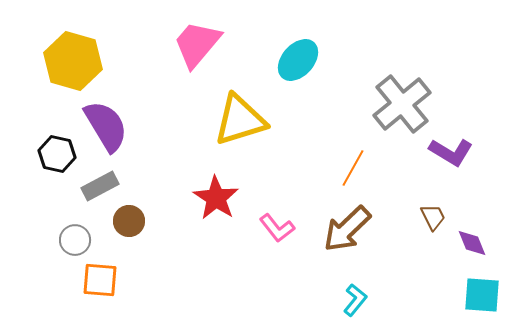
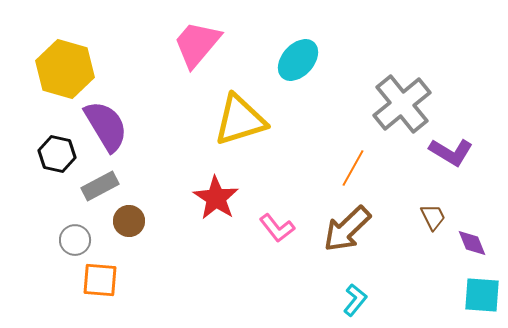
yellow hexagon: moved 8 px left, 8 px down
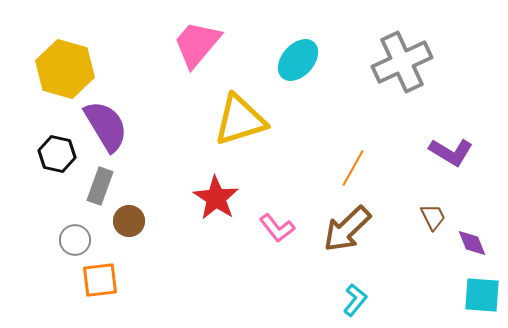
gray cross: moved 42 px up; rotated 14 degrees clockwise
gray rectangle: rotated 42 degrees counterclockwise
orange square: rotated 12 degrees counterclockwise
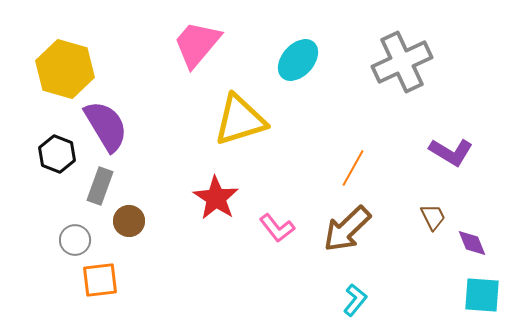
black hexagon: rotated 9 degrees clockwise
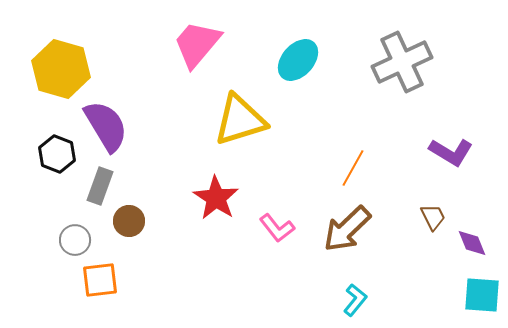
yellow hexagon: moved 4 px left
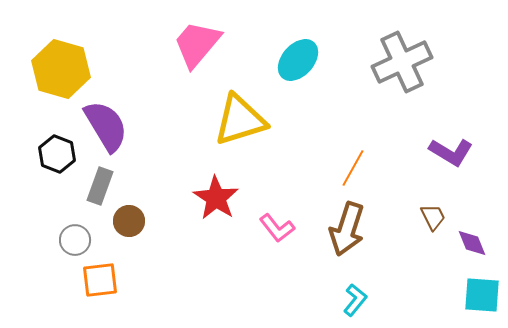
brown arrow: rotated 28 degrees counterclockwise
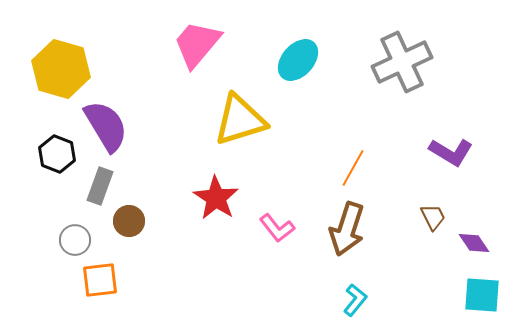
purple diamond: moved 2 px right; rotated 12 degrees counterclockwise
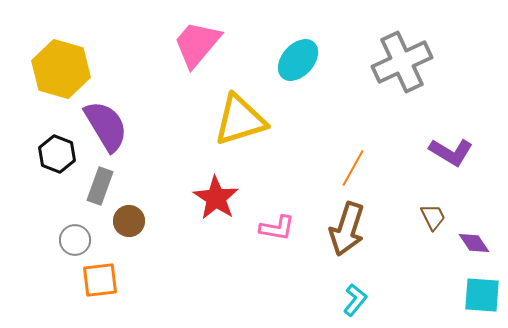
pink L-shape: rotated 42 degrees counterclockwise
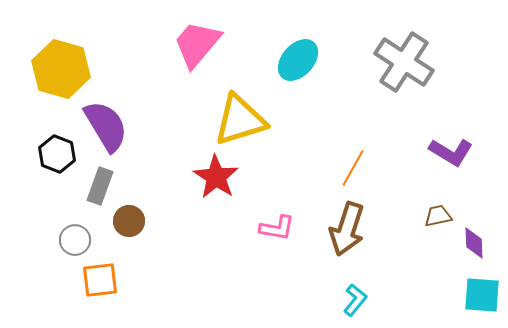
gray cross: moved 2 px right; rotated 32 degrees counterclockwise
red star: moved 21 px up
brown trapezoid: moved 5 px right, 1 px up; rotated 76 degrees counterclockwise
purple diamond: rotated 32 degrees clockwise
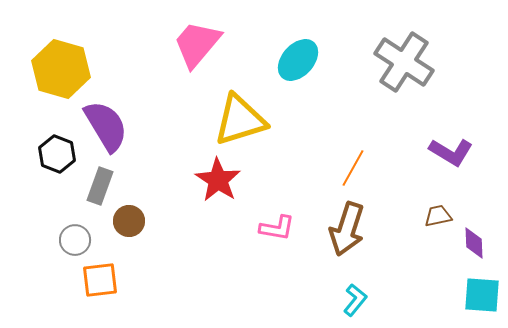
red star: moved 2 px right, 3 px down
